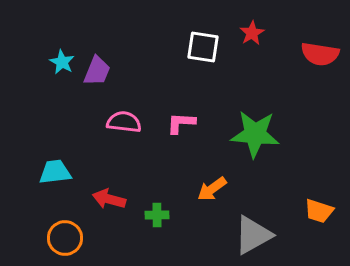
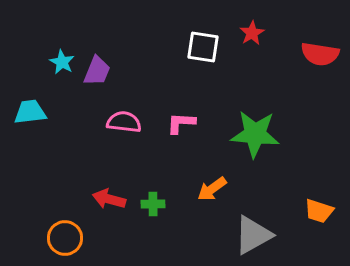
cyan trapezoid: moved 25 px left, 60 px up
green cross: moved 4 px left, 11 px up
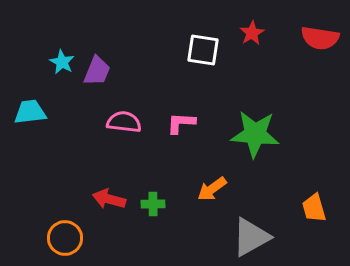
white square: moved 3 px down
red semicircle: moved 16 px up
orange trapezoid: moved 5 px left, 3 px up; rotated 56 degrees clockwise
gray triangle: moved 2 px left, 2 px down
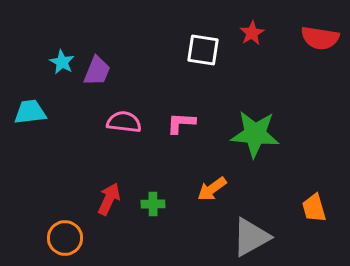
red arrow: rotated 100 degrees clockwise
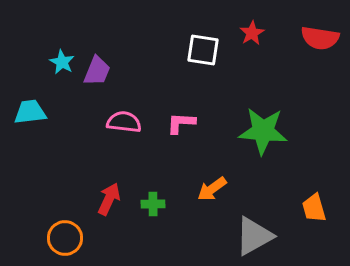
green star: moved 8 px right, 3 px up
gray triangle: moved 3 px right, 1 px up
